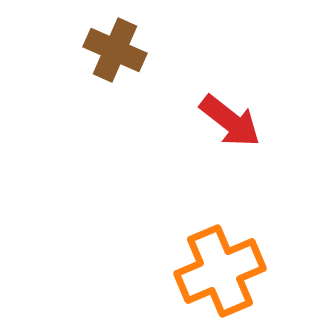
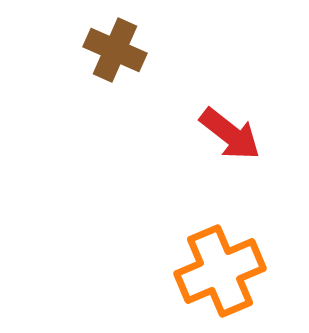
red arrow: moved 13 px down
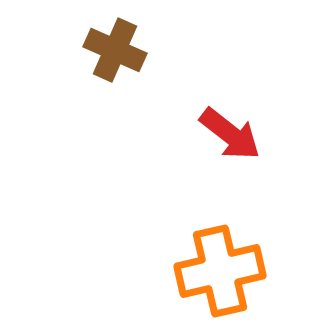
orange cross: rotated 10 degrees clockwise
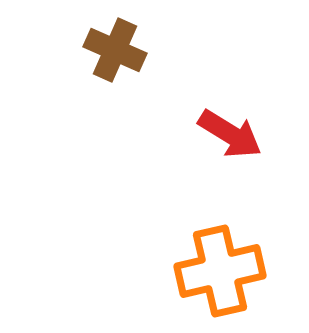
red arrow: rotated 6 degrees counterclockwise
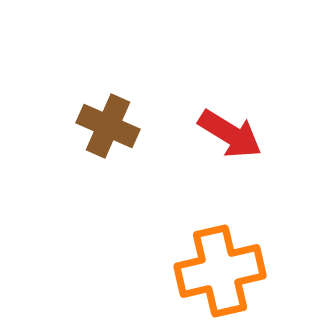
brown cross: moved 7 px left, 76 px down
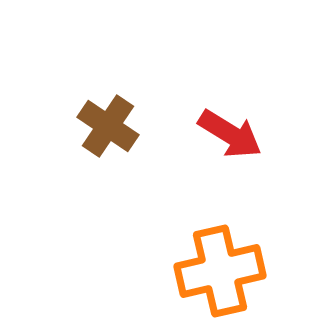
brown cross: rotated 10 degrees clockwise
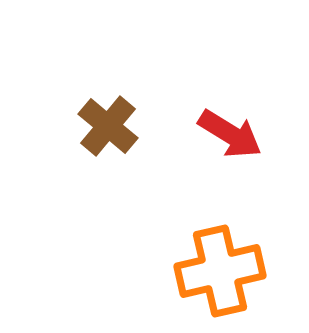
brown cross: rotated 6 degrees clockwise
